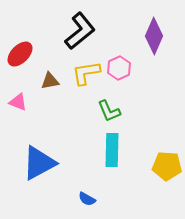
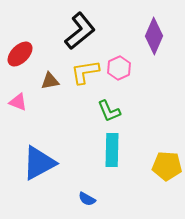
yellow L-shape: moved 1 px left, 1 px up
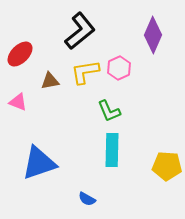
purple diamond: moved 1 px left, 1 px up
blue triangle: rotated 9 degrees clockwise
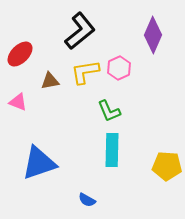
blue semicircle: moved 1 px down
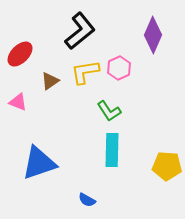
brown triangle: rotated 24 degrees counterclockwise
green L-shape: rotated 10 degrees counterclockwise
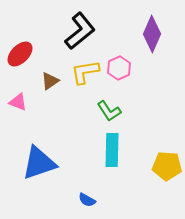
purple diamond: moved 1 px left, 1 px up
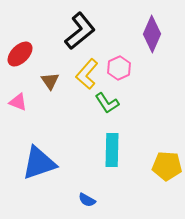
yellow L-shape: moved 2 px right, 2 px down; rotated 40 degrees counterclockwise
brown triangle: rotated 30 degrees counterclockwise
green L-shape: moved 2 px left, 8 px up
